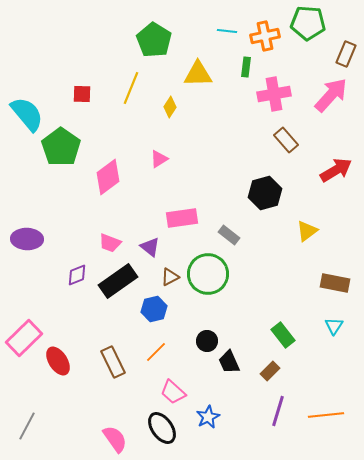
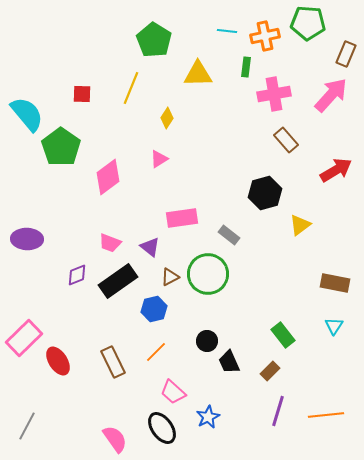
yellow diamond at (170, 107): moved 3 px left, 11 px down
yellow triangle at (307, 231): moved 7 px left, 6 px up
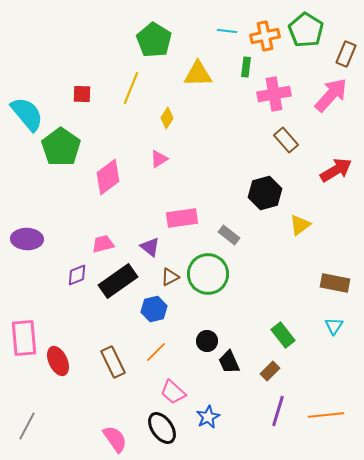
green pentagon at (308, 23): moved 2 px left, 7 px down; rotated 28 degrees clockwise
pink trapezoid at (110, 243): moved 7 px left, 1 px down; rotated 145 degrees clockwise
pink rectangle at (24, 338): rotated 51 degrees counterclockwise
red ellipse at (58, 361): rotated 8 degrees clockwise
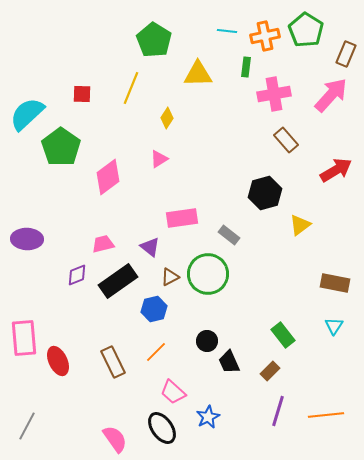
cyan semicircle at (27, 114): rotated 93 degrees counterclockwise
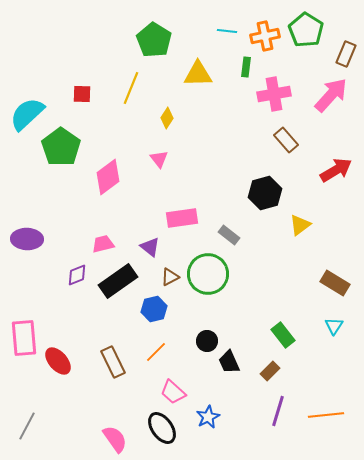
pink triangle at (159, 159): rotated 36 degrees counterclockwise
brown rectangle at (335, 283): rotated 20 degrees clockwise
red ellipse at (58, 361): rotated 16 degrees counterclockwise
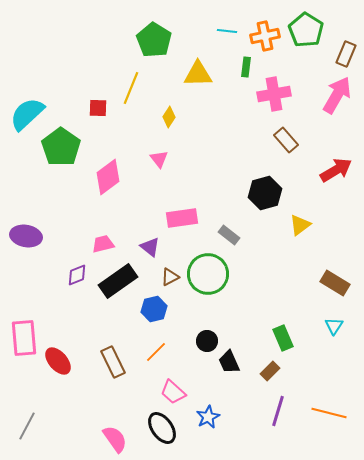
red square at (82, 94): moved 16 px right, 14 px down
pink arrow at (331, 95): moved 6 px right; rotated 12 degrees counterclockwise
yellow diamond at (167, 118): moved 2 px right, 1 px up
purple ellipse at (27, 239): moved 1 px left, 3 px up; rotated 8 degrees clockwise
green rectangle at (283, 335): moved 3 px down; rotated 15 degrees clockwise
orange line at (326, 415): moved 3 px right, 2 px up; rotated 20 degrees clockwise
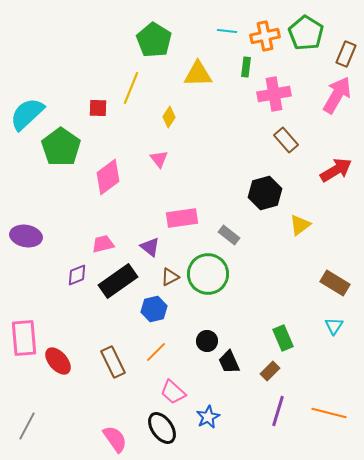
green pentagon at (306, 30): moved 3 px down
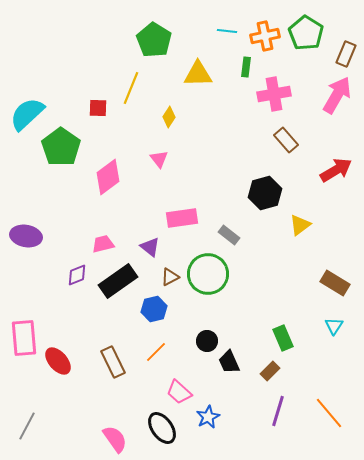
pink trapezoid at (173, 392): moved 6 px right
orange line at (329, 413): rotated 36 degrees clockwise
